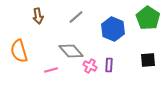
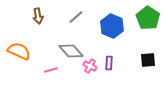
blue hexagon: moved 1 px left, 3 px up
orange semicircle: rotated 130 degrees clockwise
purple rectangle: moved 2 px up
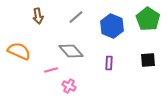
green pentagon: moved 1 px down
pink cross: moved 21 px left, 20 px down
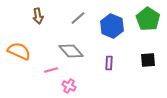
gray line: moved 2 px right, 1 px down
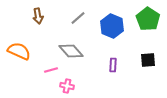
purple rectangle: moved 4 px right, 2 px down
pink cross: moved 2 px left; rotated 16 degrees counterclockwise
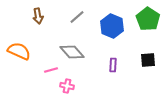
gray line: moved 1 px left, 1 px up
gray diamond: moved 1 px right, 1 px down
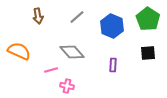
black square: moved 7 px up
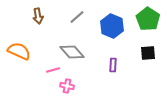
pink line: moved 2 px right
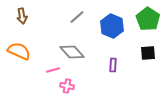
brown arrow: moved 16 px left
